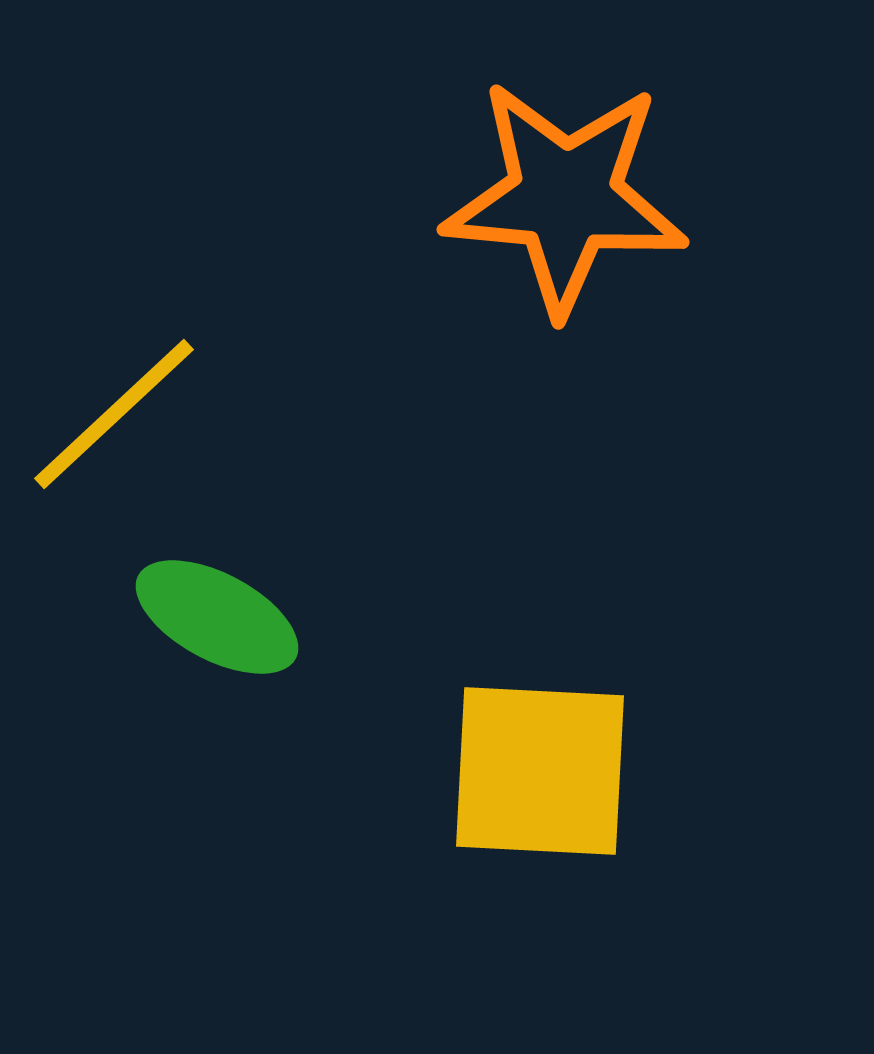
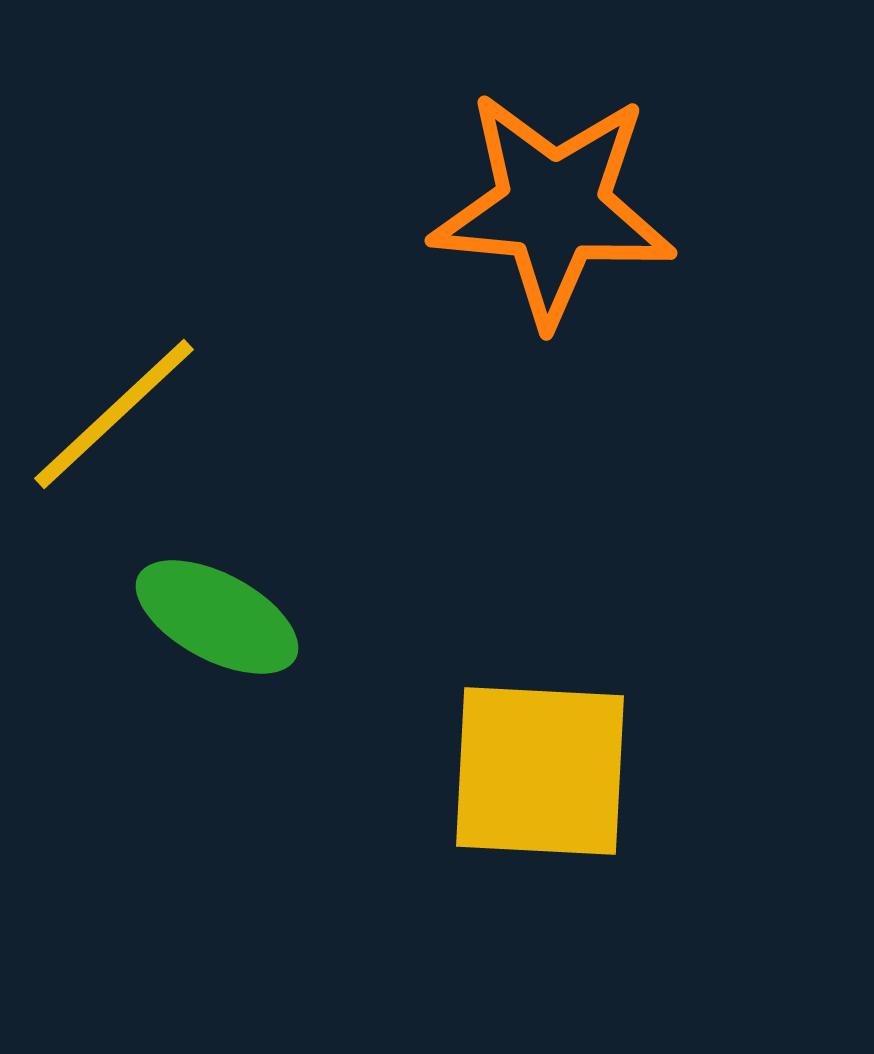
orange star: moved 12 px left, 11 px down
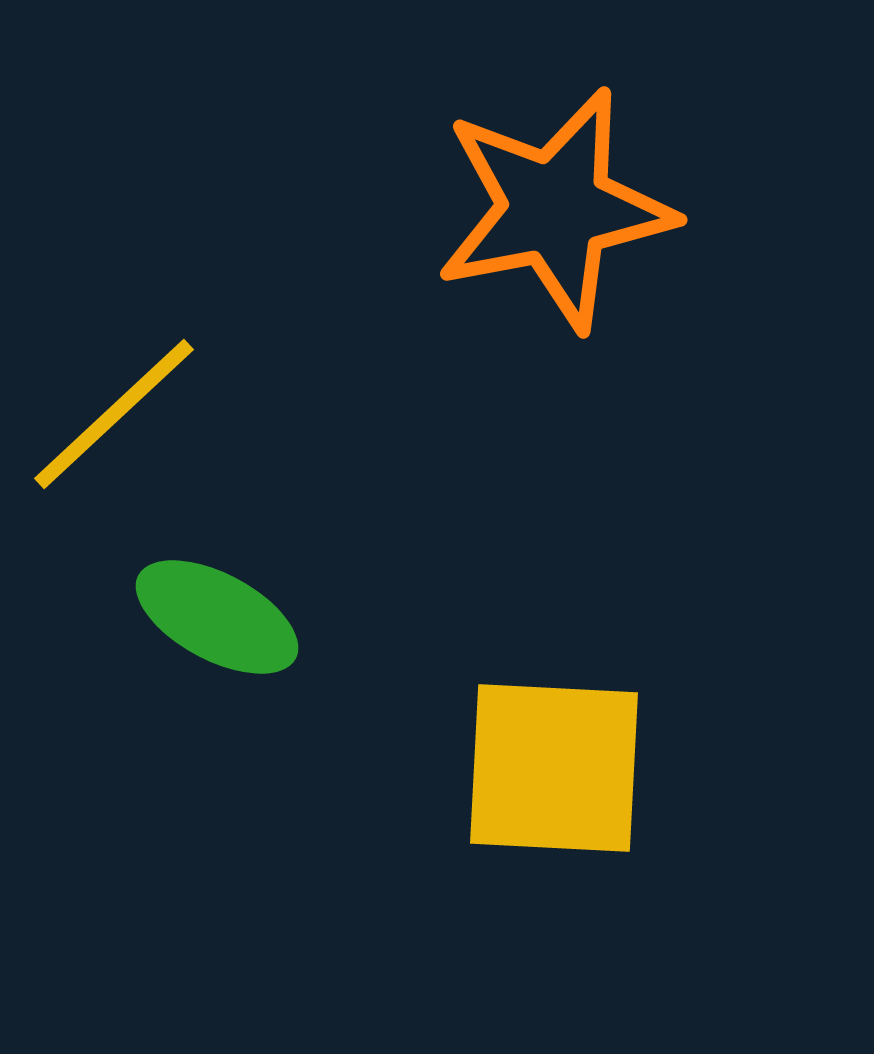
orange star: moved 2 px right, 1 px down; rotated 16 degrees counterclockwise
yellow square: moved 14 px right, 3 px up
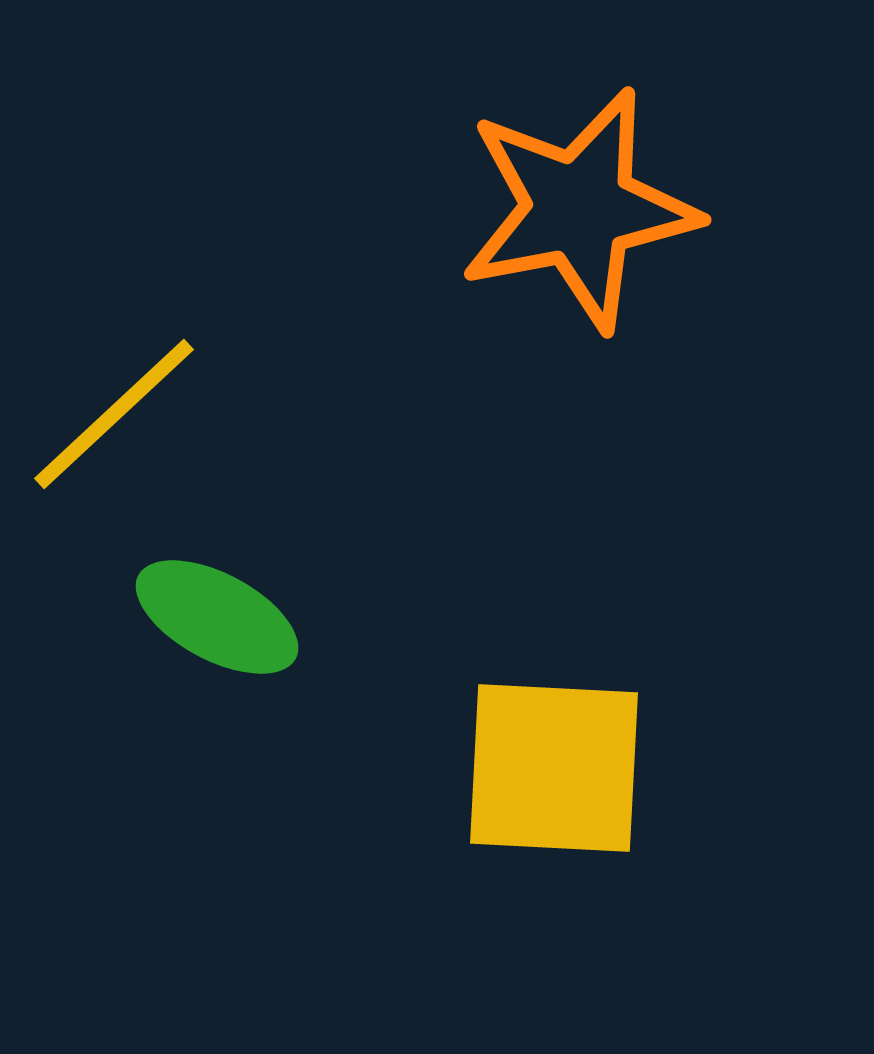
orange star: moved 24 px right
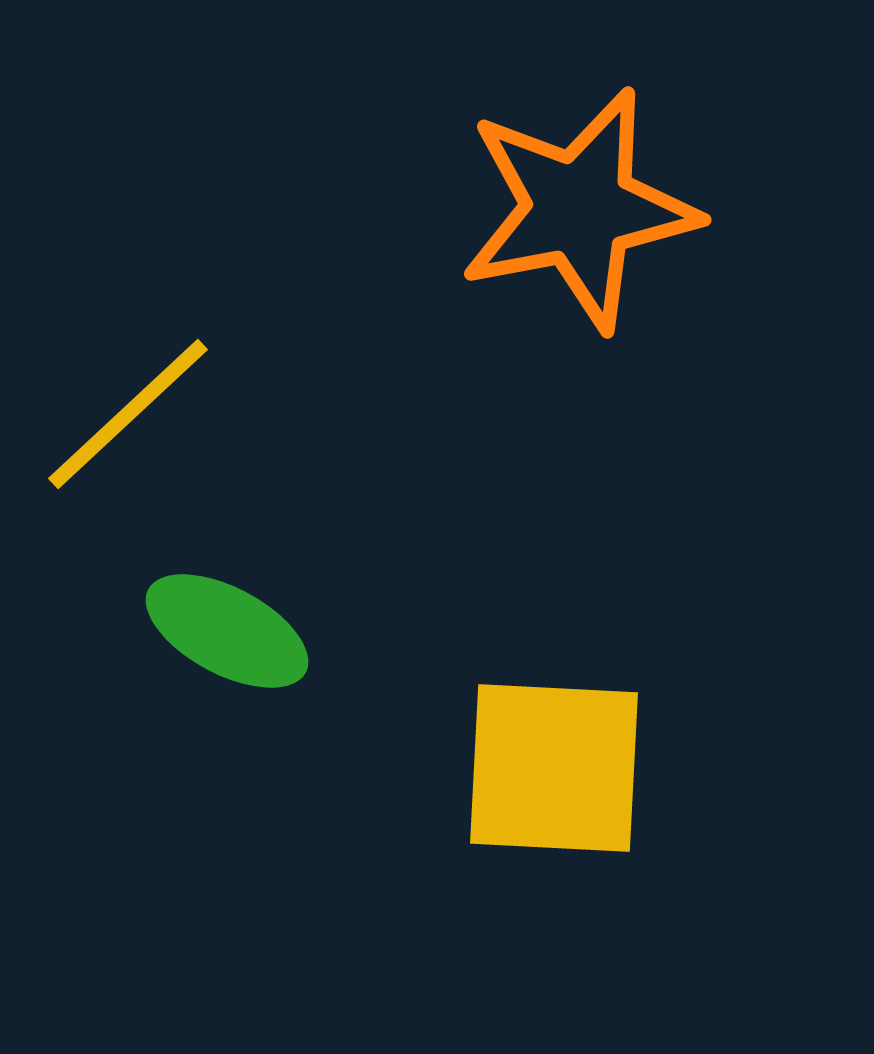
yellow line: moved 14 px right
green ellipse: moved 10 px right, 14 px down
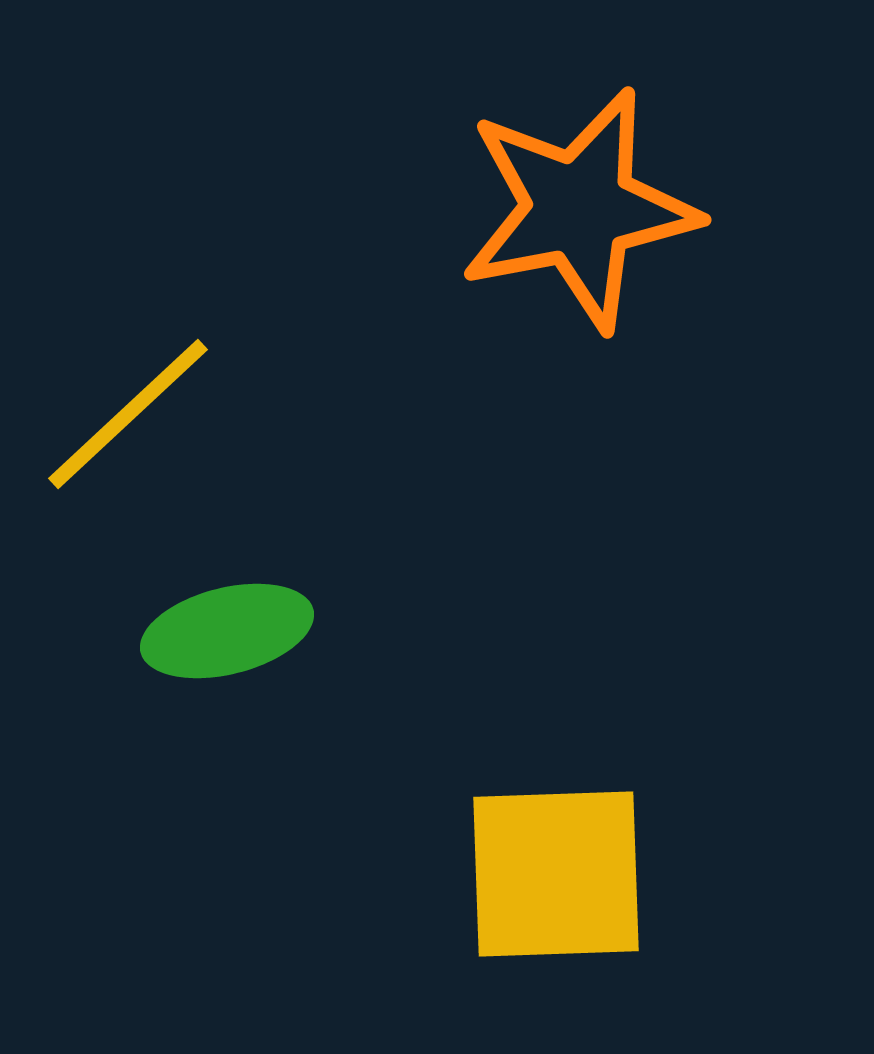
green ellipse: rotated 42 degrees counterclockwise
yellow square: moved 2 px right, 106 px down; rotated 5 degrees counterclockwise
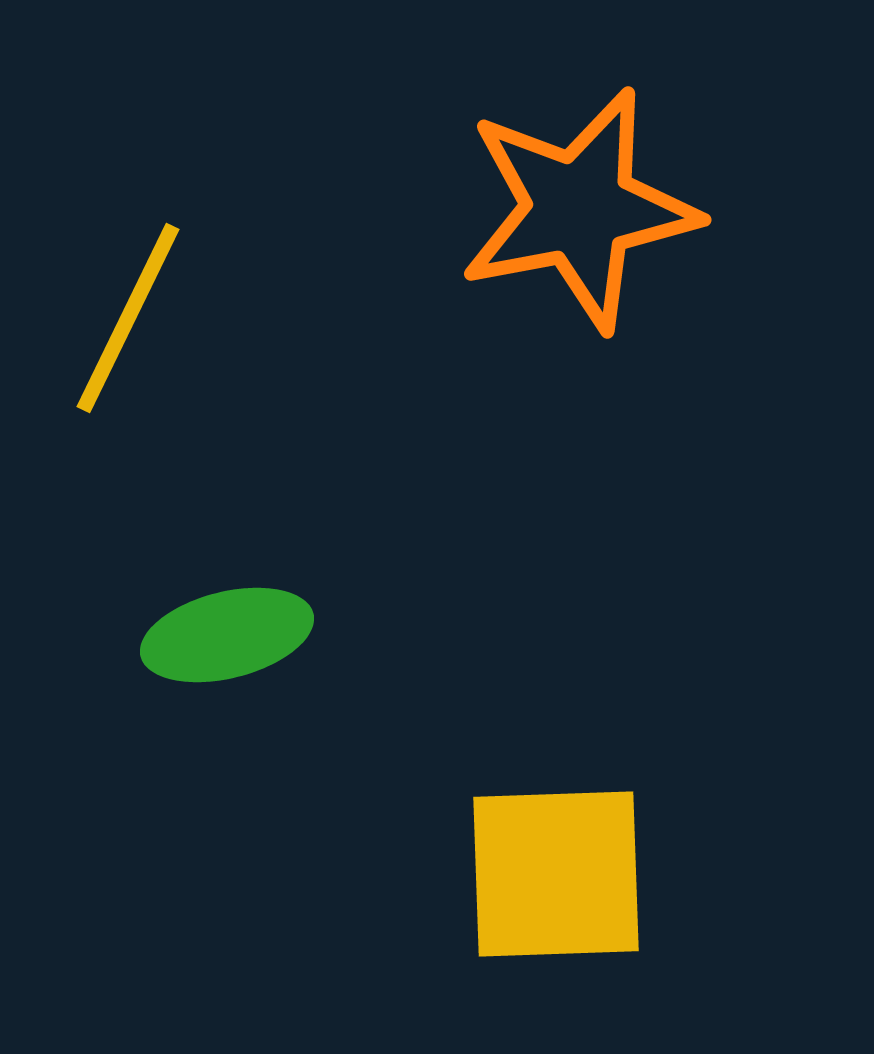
yellow line: moved 96 px up; rotated 21 degrees counterclockwise
green ellipse: moved 4 px down
